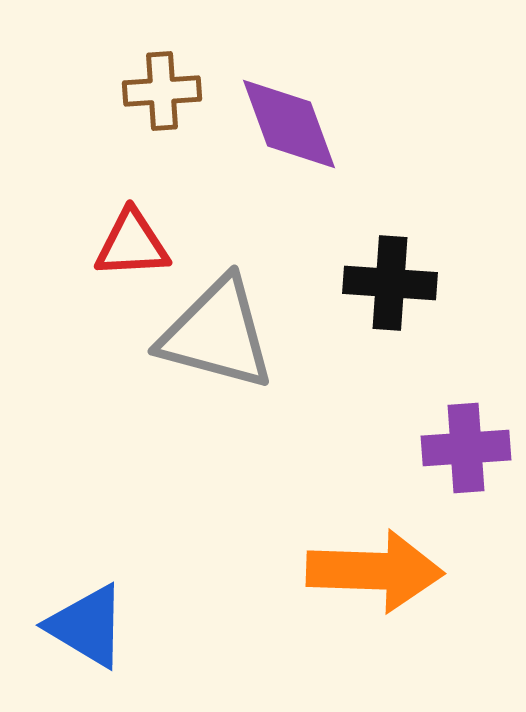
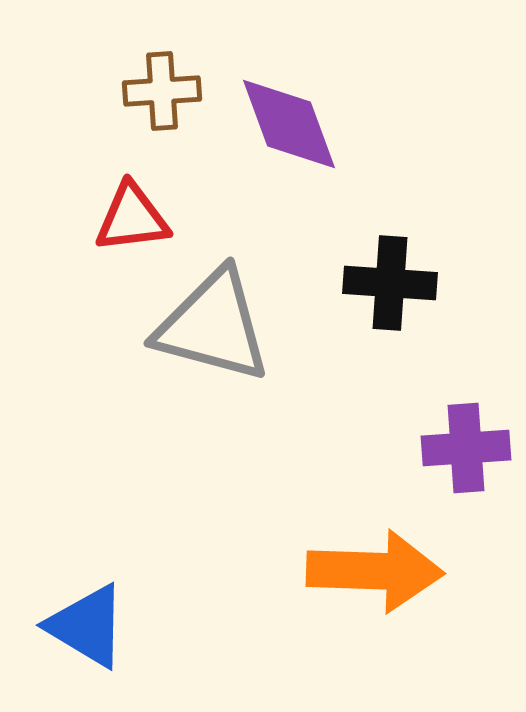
red triangle: moved 26 px up; rotated 4 degrees counterclockwise
gray triangle: moved 4 px left, 8 px up
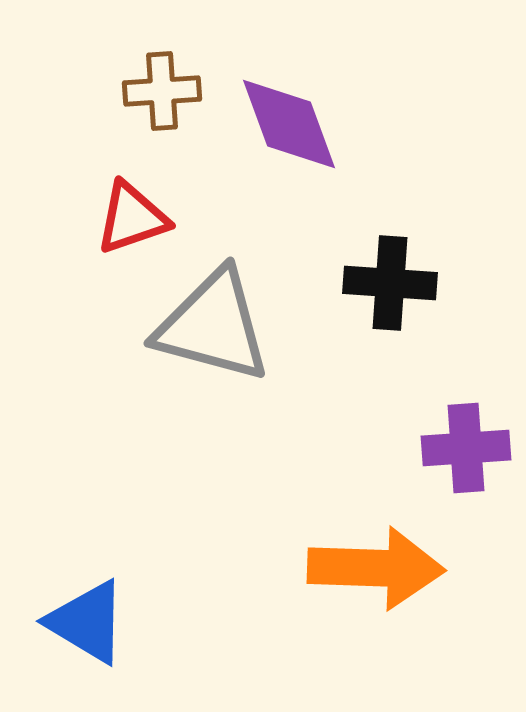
red triangle: rotated 12 degrees counterclockwise
orange arrow: moved 1 px right, 3 px up
blue triangle: moved 4 px up
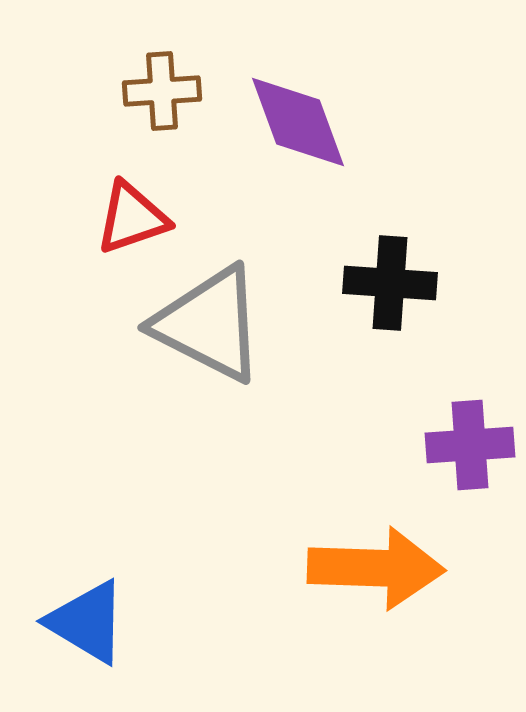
purple diamond: moved 9 px right, 2 px up
gray triangle: moved 4 px left, 2 px up; rotated 12 degrees clockwise
purple cross: moved 4 px right, 3 px up
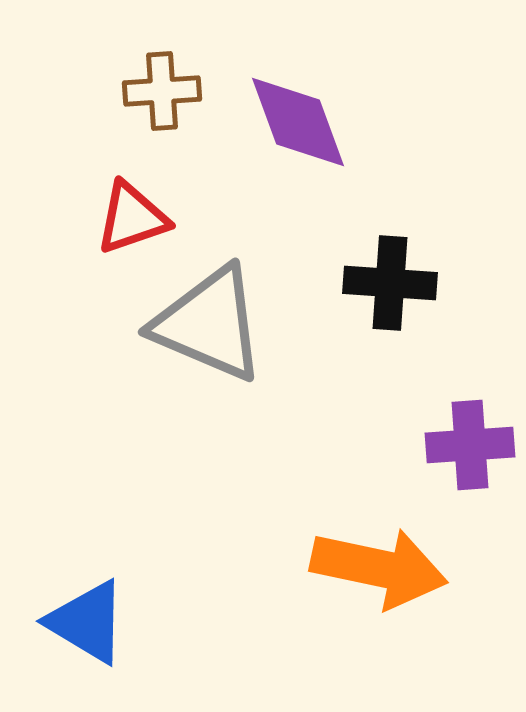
gray triangle: rotated 4 degrees counterclockwise
orange arrow: moved 3 px right; rotated 10 degrees clockwise
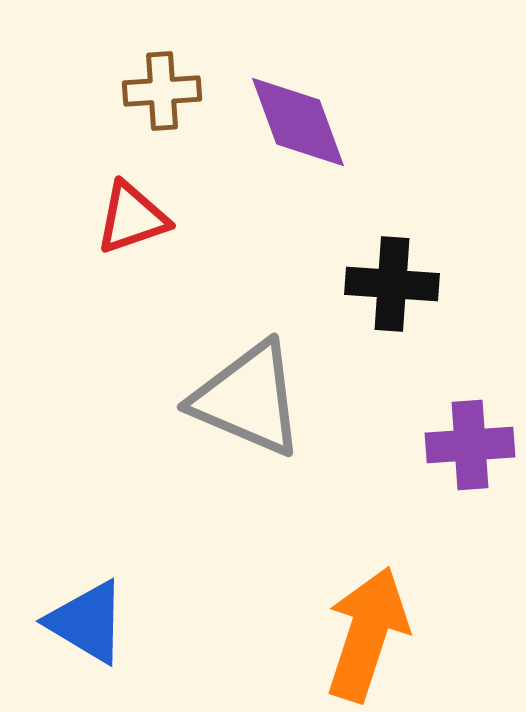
black cross: moved 2 px right, 1 px down
gray triangle: moved 39 px right, 75 px down
orange arrow: moved 12 px left, 66 px down; rotated 84 degrees counterclockwise
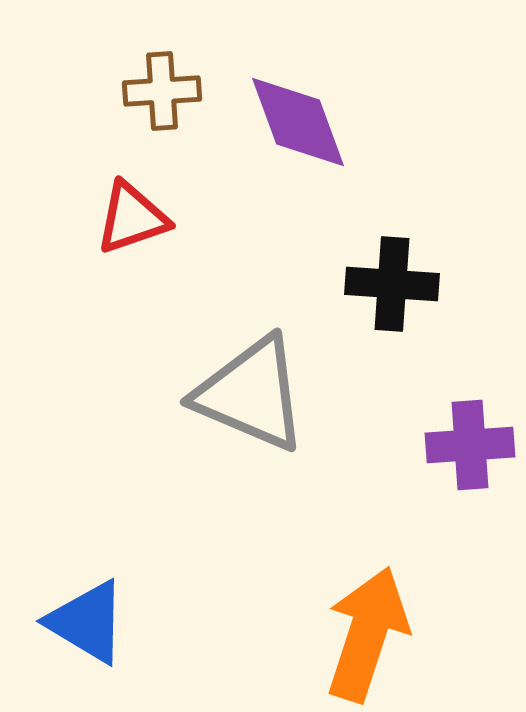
gray triangle: moved 3 px right, 5 px up
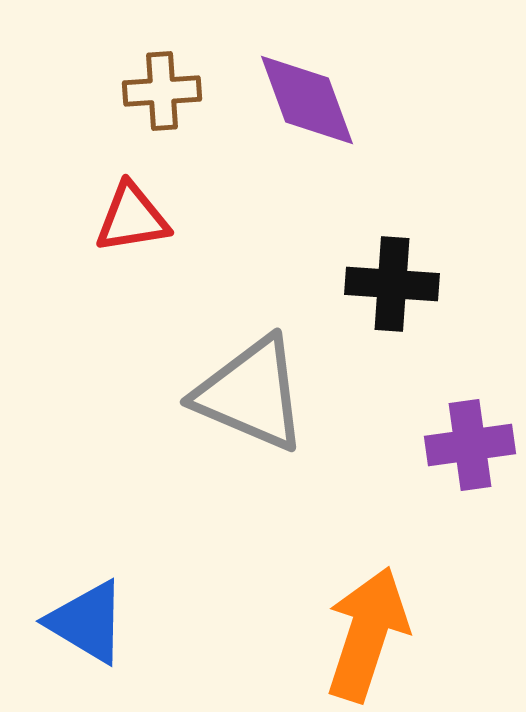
purple diamond: moved 9 px right, 22 px up
red triangle: rotated 10 degrees clockwise
purple cross: rotated 4 degrees counterclockwise
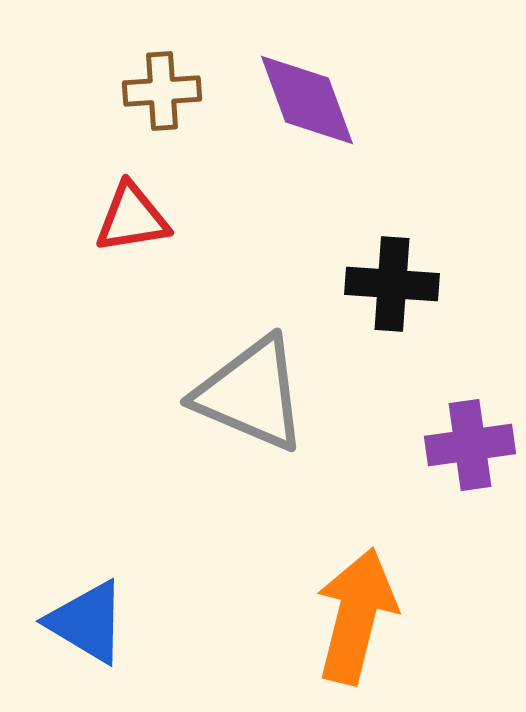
orange arrow: moved 11 px left, 18 px up; rotated 4 degrees counterclockwise
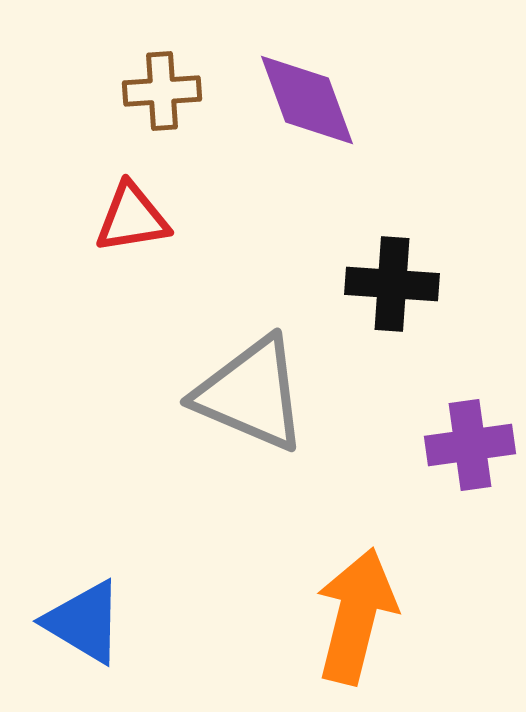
blue triangle: moved 3 px left
